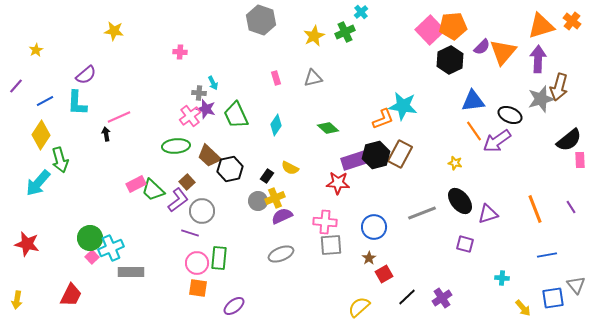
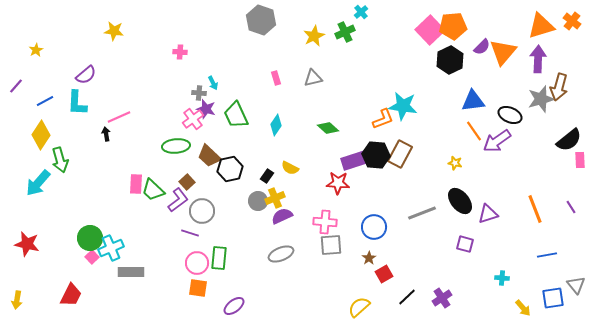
pink cross at (190, 116): moved 3 px right, 3 px down
black hexagon at (376, 155): rotated 20 degrees clockwise
pink rectangle at (136, 184): rotated 60 degrees counterclockwise
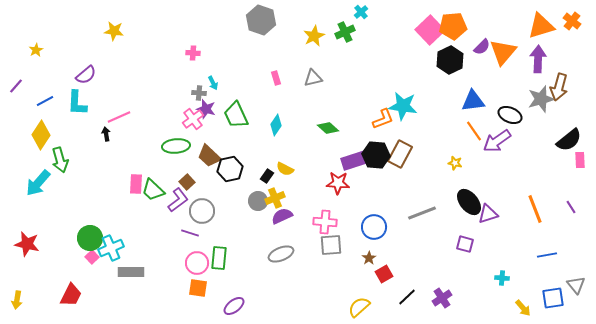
pink cross at (180, 52): moved 13 px right, 1 px down
yellow semicircle at (290, 168): moved 5 px left, 1 px down
black ellipse at (460, 201): moved 9 px right, 1 px down
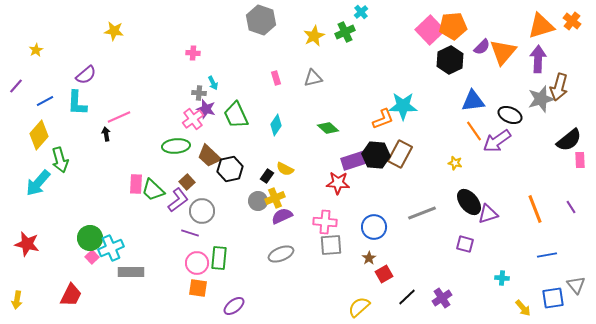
cyan star at (403, 106): rotated 8 degrees counterclockwise
yellow diamond at (41, 135): moved 2 px left; rotated 8 degrees clockwise
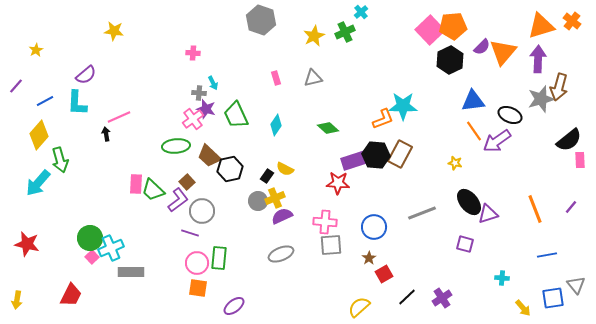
purple line at (571, 207): rotated 72 degrees clockwise
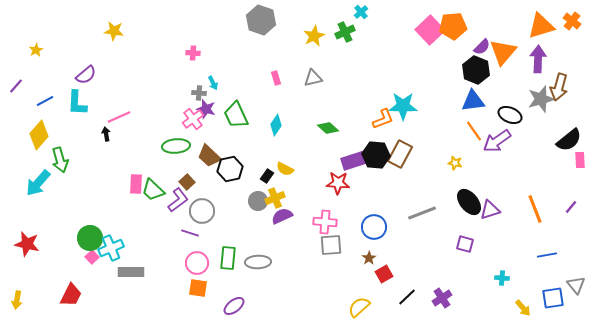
black hexagon at (450, 60): moved 26 px right, 10 px down; rotated 12 degrees counterclockwise
purple triangle at (488, 214): moved 2 px right, 4 px up
gray ellipse at (281, 254): moved 23 px left, 8 px down; rotated 20 degrees clockwise
green rectangle at (219, 258): moved 9 px right
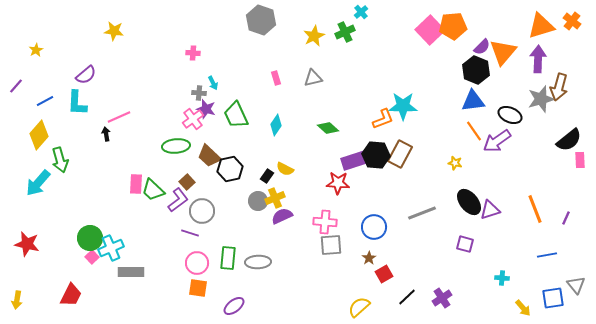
purple line at (571, 207): moved 5 px left, 11 px down; rotated 16 degrees counterclockwise
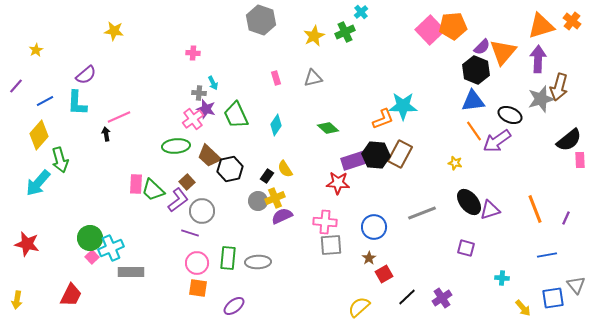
yellow semicircle at (285, 169): rotated 30 degrees clockwise
purple square at (465, 244): moved 1 px right, 4 px down
